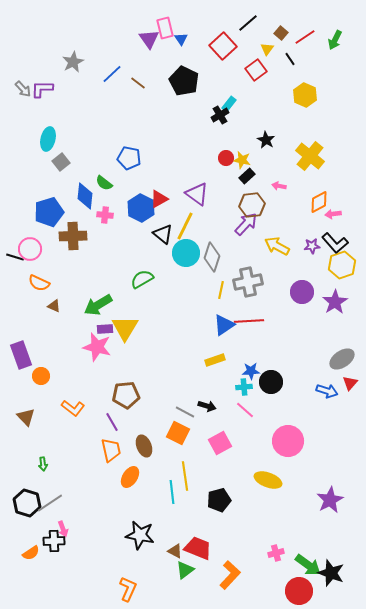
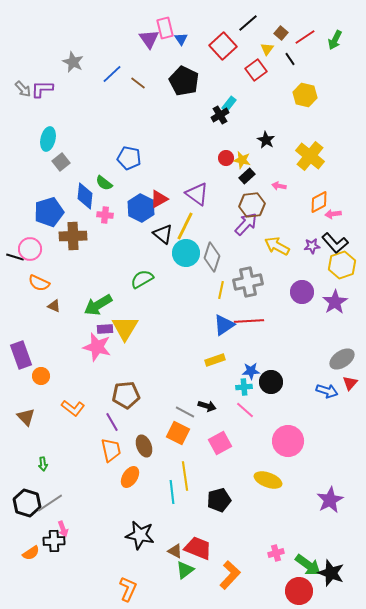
gray star at (73, 62): rotated 20 degrees counterclockwise
yellow hexagon at (305, 95): rotated 10 degrees counterclockwise
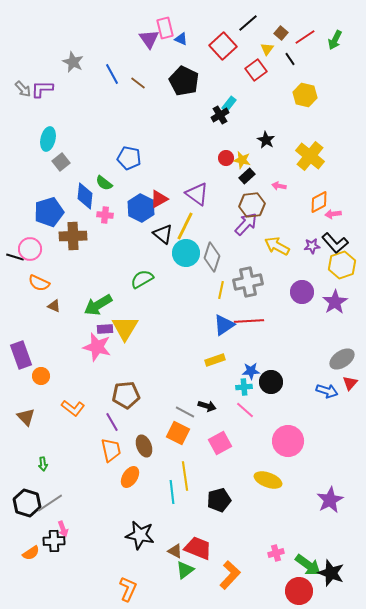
blue triangle at (181, 39): rotated 32 degrees counterclockwise
blue line at (112, 74): rotated 75 degrees counterclockwise
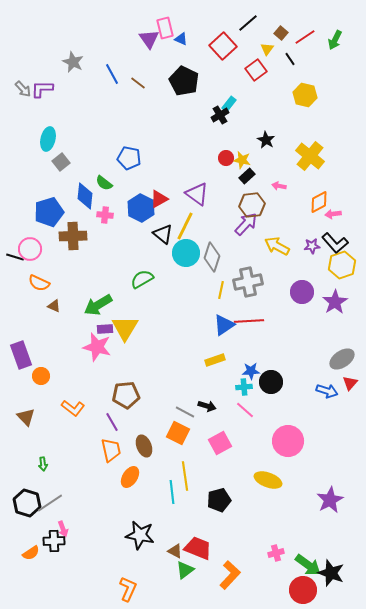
red circle at (299, 591): moved 4 px right, 1 px up
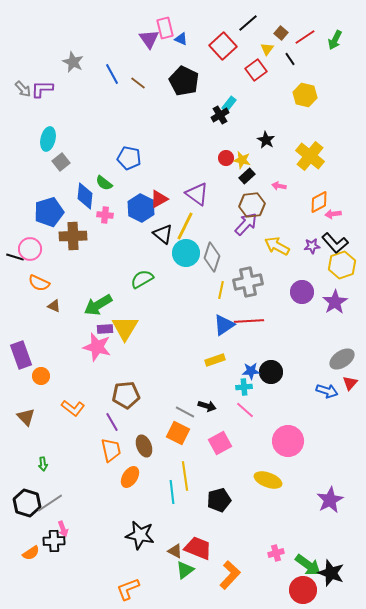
black circle at (271, 382): moved 10 px up
orange L-shape at (128, 589): rotated 135 degrees counterclockwise
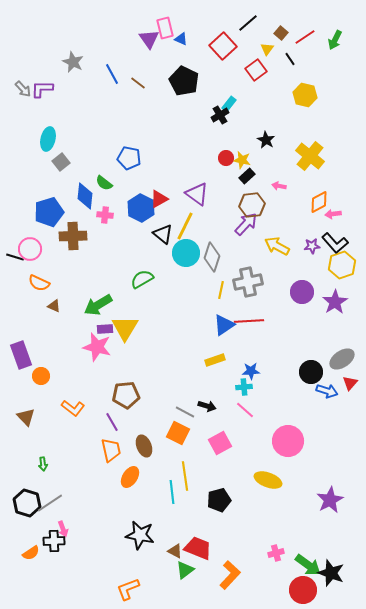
black circle at (271, 372): moved 40 px right
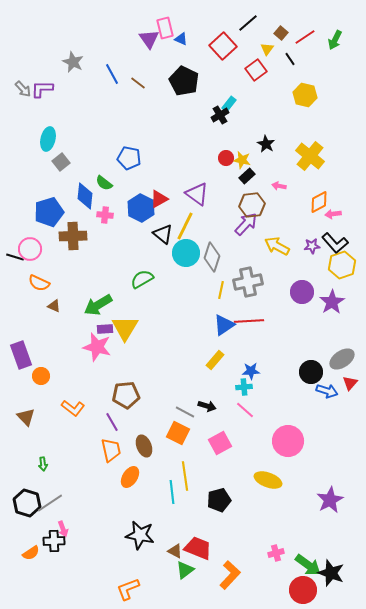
black star at (266, 140): moved 4 px down
purple star at (335, 302): moved 3 px left
yellow rectangle at (215, 360): rotated 30 degrees counterclockwise
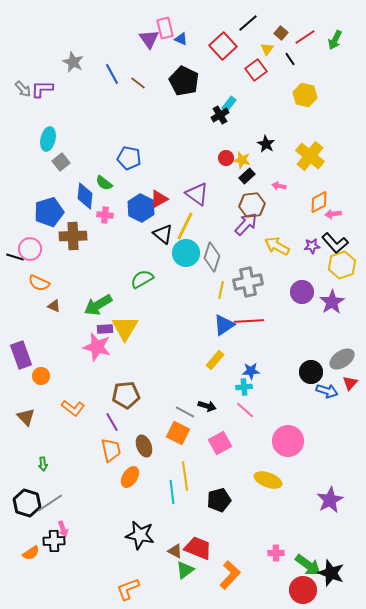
pink cross at (276, 553): rotated 14 degrees clockwise
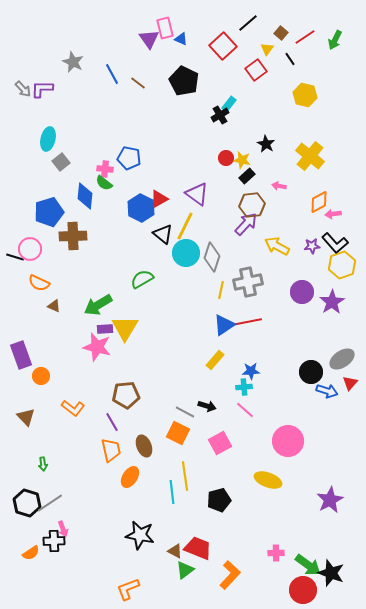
pink cross at (105, 215): moved 46 px up
red line at (249, 321): moved 2 px left, 1 px down; rotated 8 degrees counterclockwise
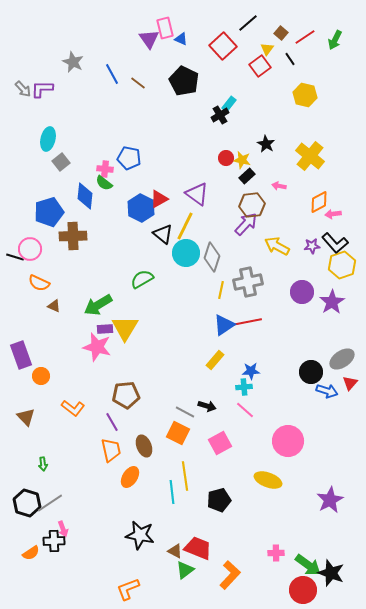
red square at (256, 70): moved 4 px right, 4 px up
